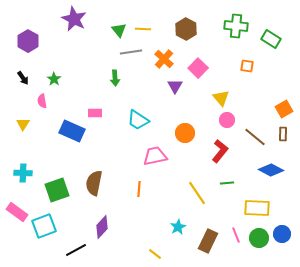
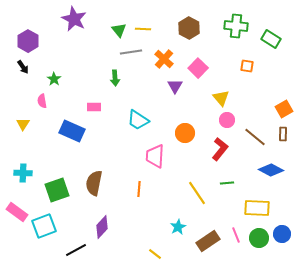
brown hexagon at (186, 29): moved 3 px right, 1 px up
black arrow at (23, 78): moved 11 px up
pink rectangle at (95, 113): moved 1 px left, 6 px up
red L-shape at (220, 151): moved 2 px up
pink trapezoid at (155, 156): rotated 75 degrees counterclockwise
brown rectangle at (208, 241): rotated 30 degrees clockwise
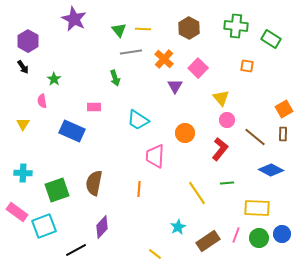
green arrow at (115, 78): rotated 14 degrees counterclockwise
pink line at (236, 235): rotated 42 degrees clockwise
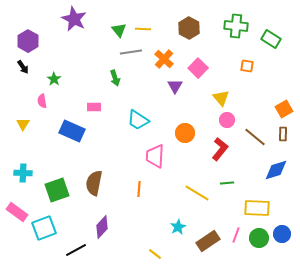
blue diamond at (271, 170): moved 5 px right; rotated 45 degrees counterclockwise
yellow line at (197, 193): rotated 25 degrees counterclockwise
cyan square at (44, 226): moved 2 px down
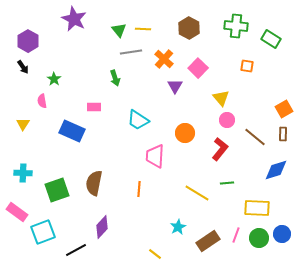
cyan square at (44, 228): moved 1 px left, 4 px down
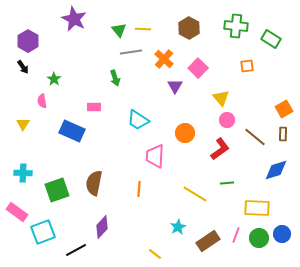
orange square at (247, 66): rotated 16 degrees counterclockwise
red L-shape at (220, 149): rotated 15 degrees clockwise
yellow line at (197, 193): moved 2 px left, 1 px down
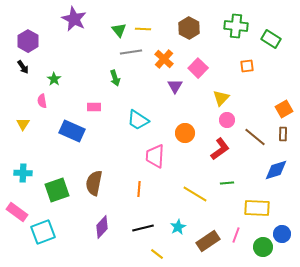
yellow triangle at (221, 98): rotated 24 degrees clockwise
green circle at (259, 238): moved 4 px right, 9 px down
black line at (76, 250): moved 67 px right, 22 px up; rotated 15 degrees clockwise
yellow line at (155, 254): moved 2 px right
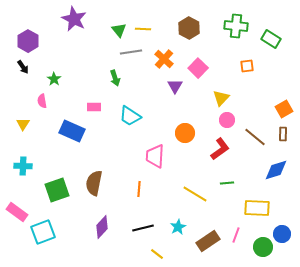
cyan trapezoid at (138, 120): moved 8 px left, 4 px up
cyan cross at (23, 173): moved 7 px up
